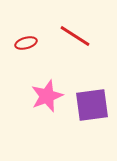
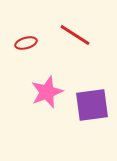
red line: moved 1 px up
pink star: moved 4 px up
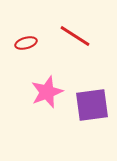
red line: moved 1 px down
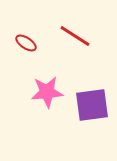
red ellipse: rotated 50 degrees clockwise
pink star: rotated 16 degrees clockwise
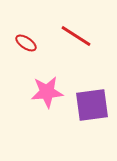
red line: moved 1 px right
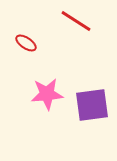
red line: moved 15 px up
pink star: moved 2 px down
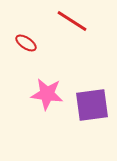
red line: moved 4 px left
pink star: rotated 12 degrees clockwise
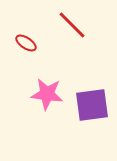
red line: moved 4 px down; rotated 12 degrees clockwise
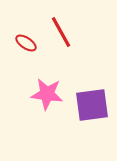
red line: moved 11 px left, 7 px down; rotated 16 degrees clockwise
